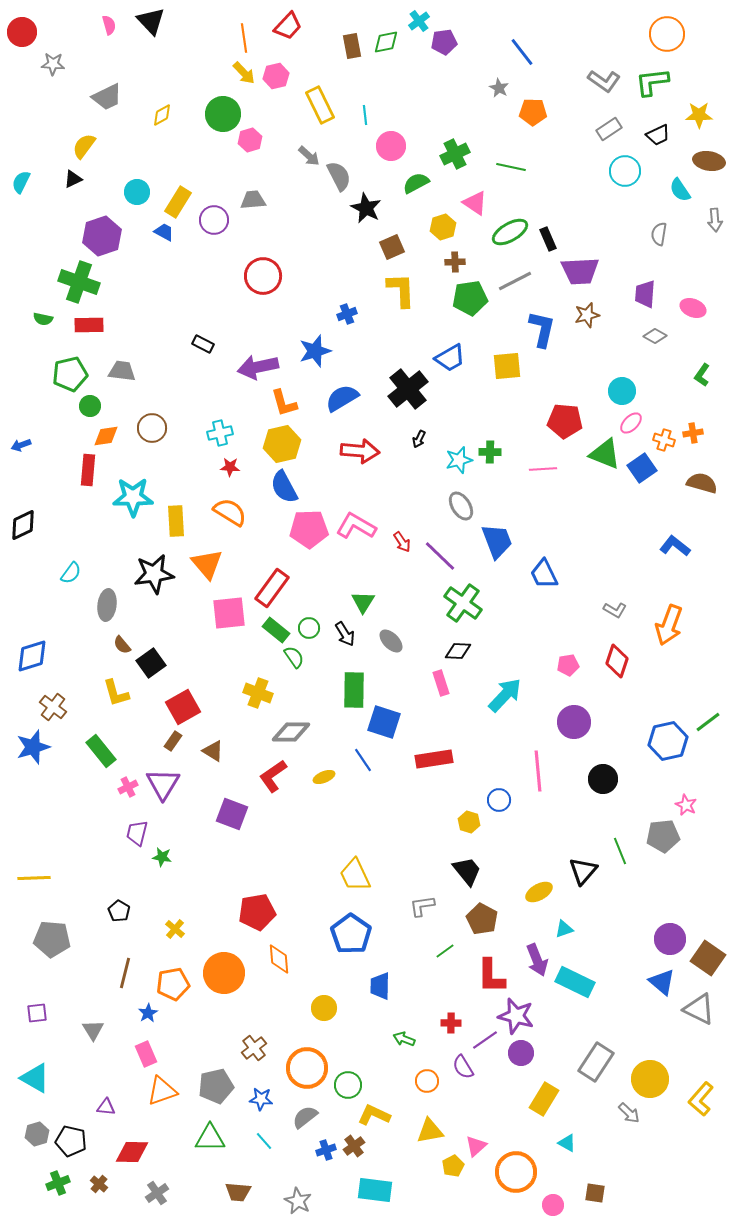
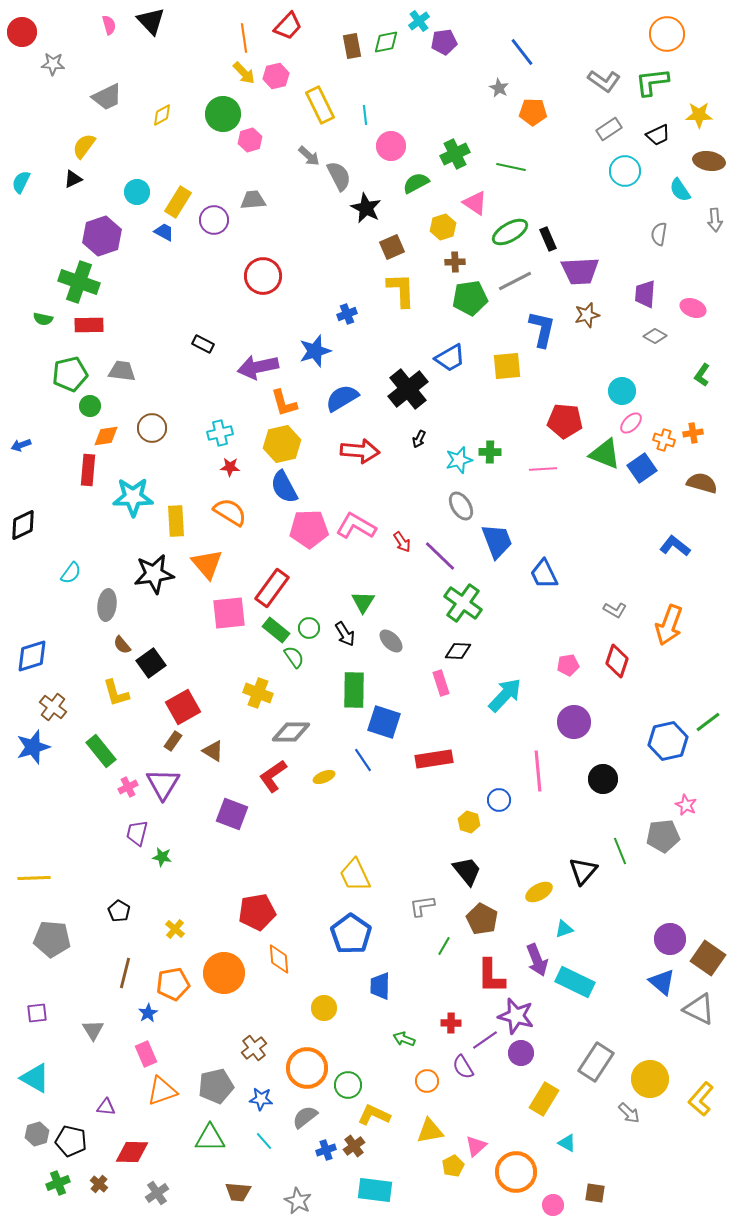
green line at (445, 951): moved 1 px left, 5 px up; rotated 24 degrees counterclockwise
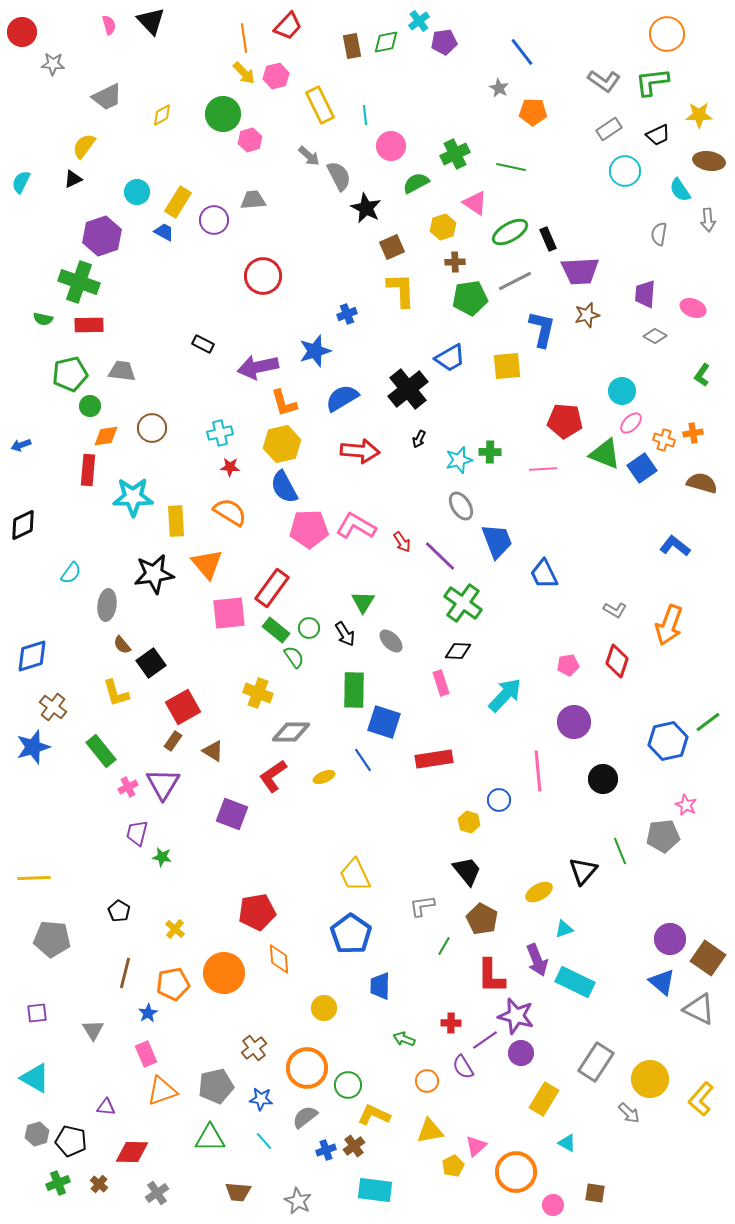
gray arrow at (715, 220): moved 7 px left
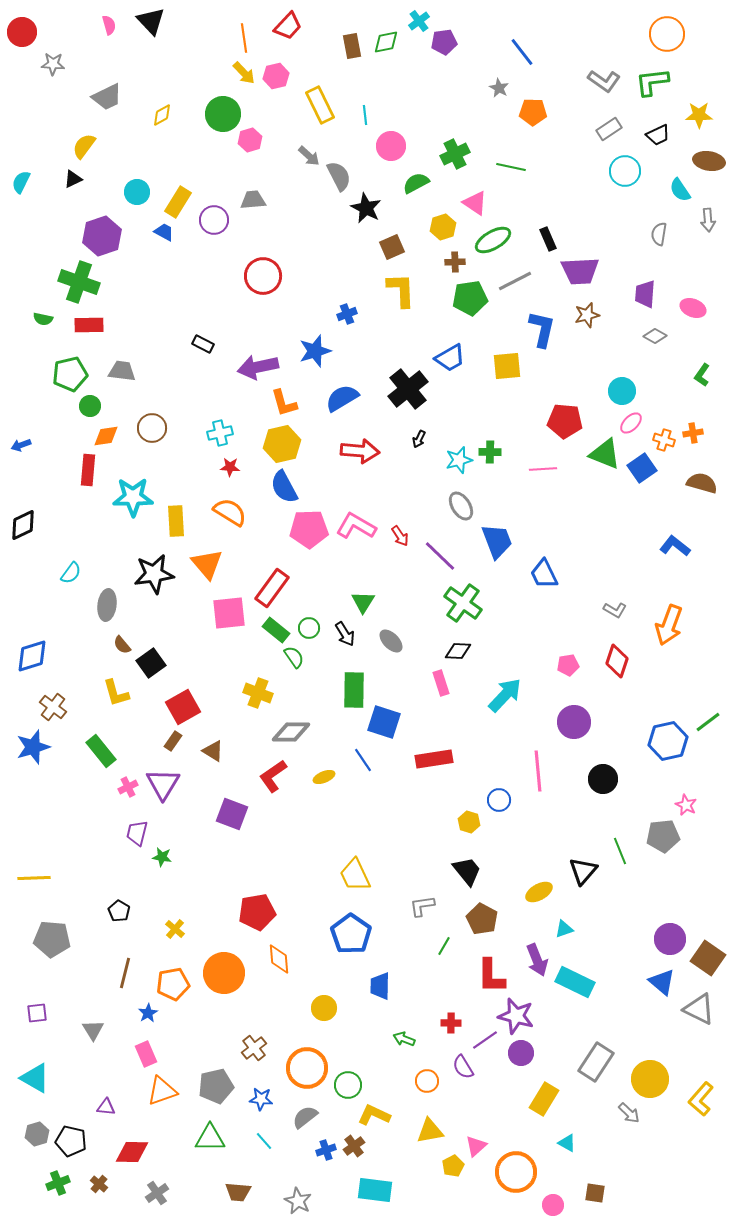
green ellipse at (510, 232): moved 17 px left, 8 px down
red arrow at (402, 542): moved 2 px left, 6 px up
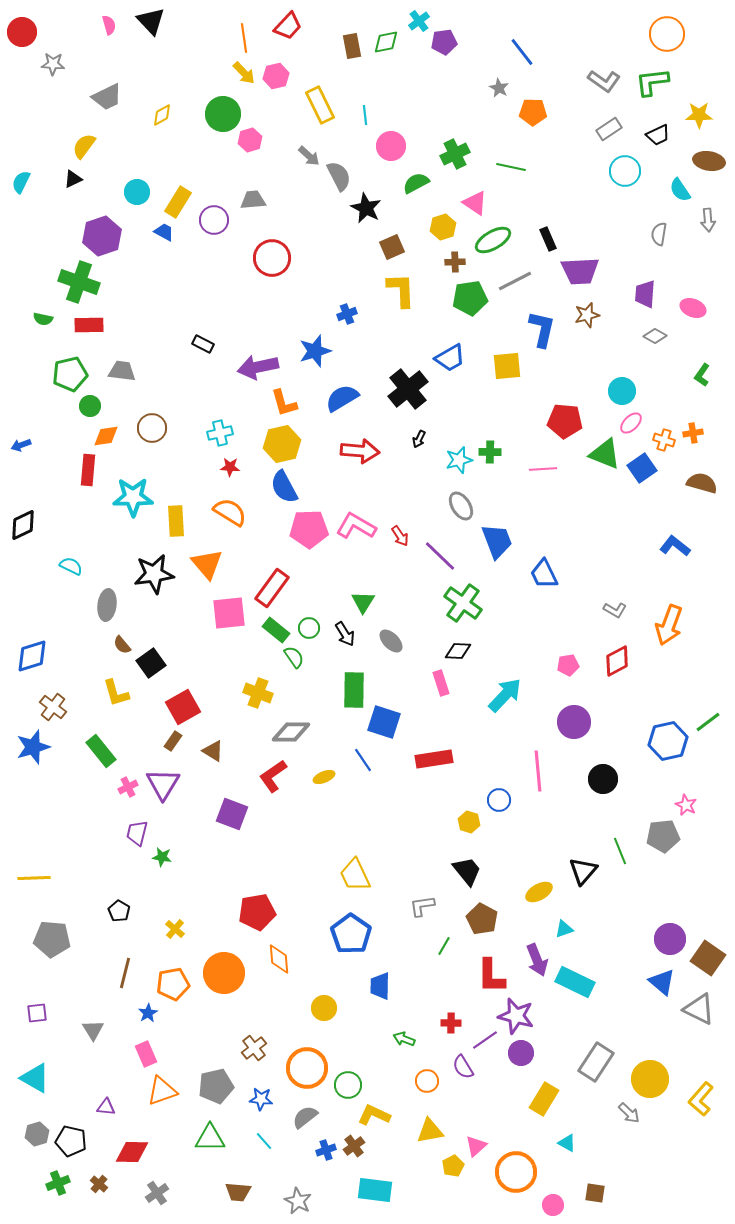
red circle at (263, 276): moved 9 px right, 18 px up
cyan semicircle at (71, 573): moved 7 px up; rotated 100 degrees counterclockwise
red diamond at (617, 661): rotated 44 degrees clockwise
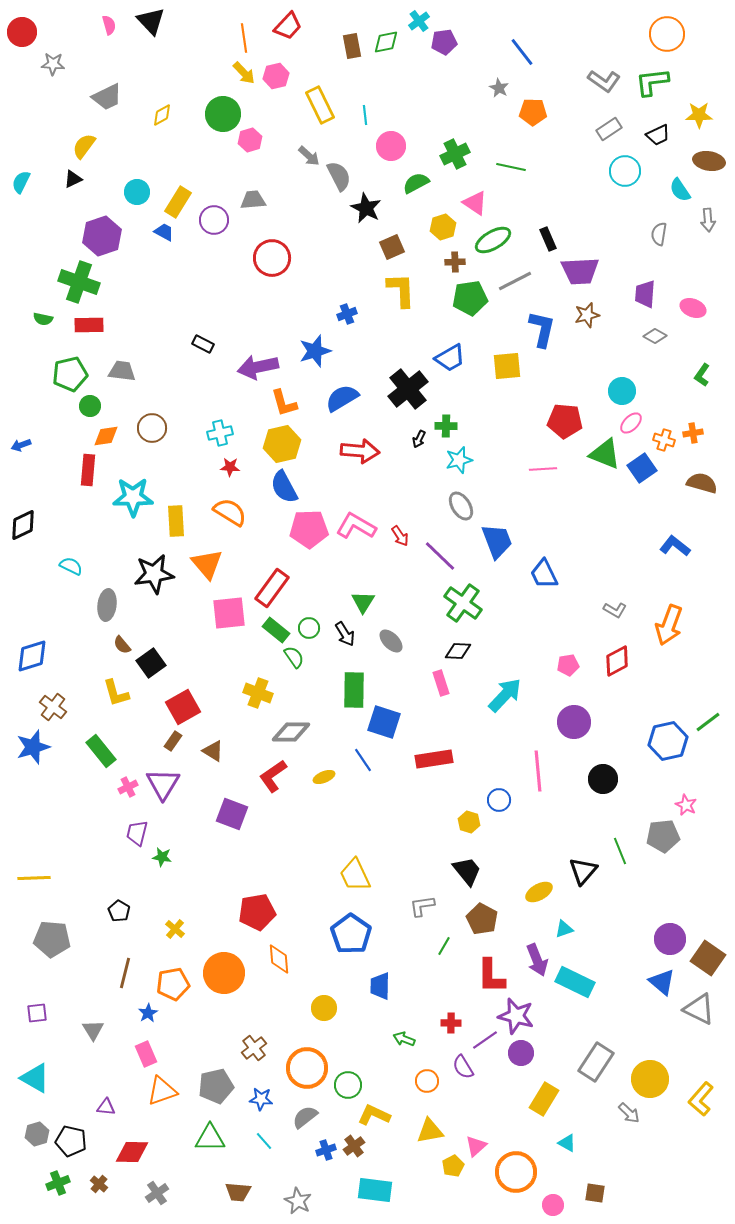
green cross at (490, 452): moved 44 px left, 26 px up
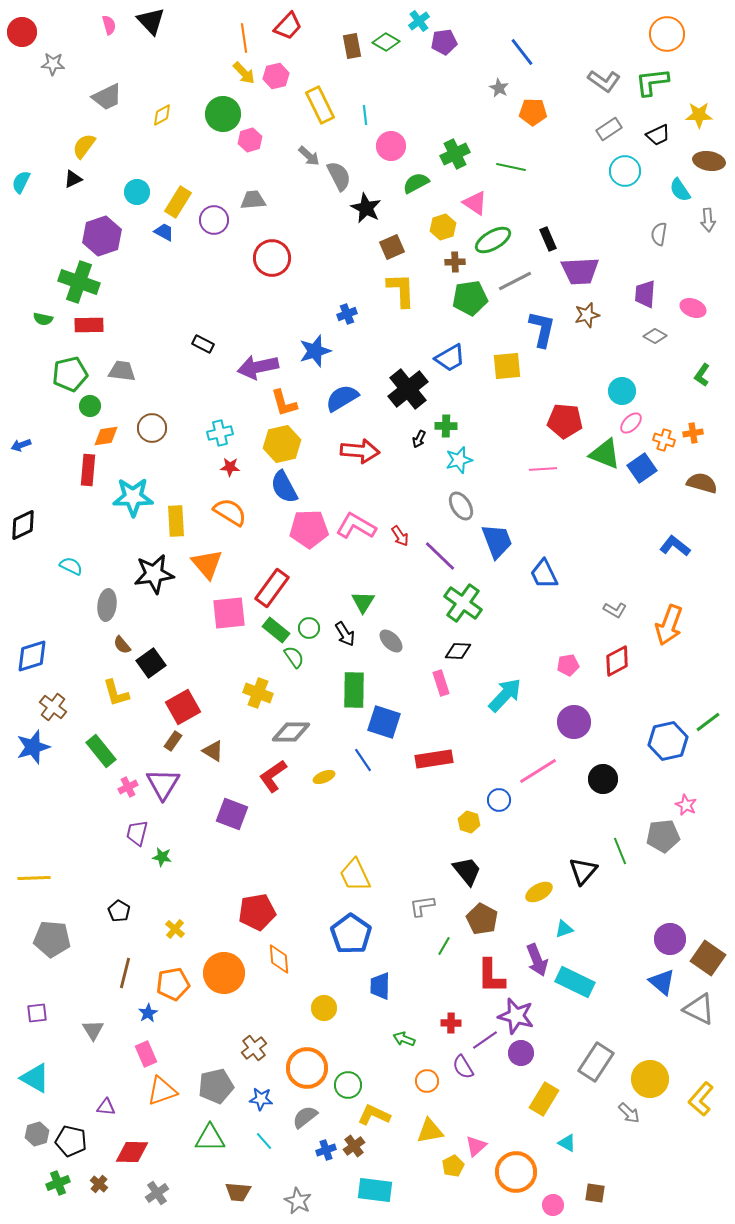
green diamond at (386, 42): rotated 40 degrees clockwise
pink line at (538, 771): rotated 63 degrees clockwise
